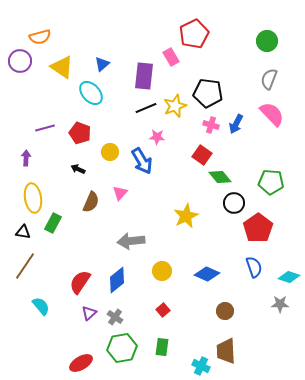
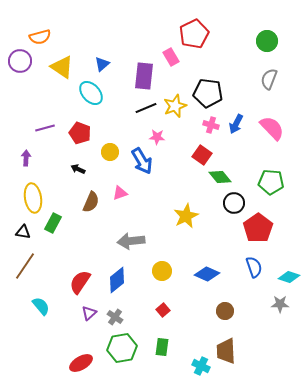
pink semicircle at (272, 114): moved 14 px down
pink triangle at (120, 193): rotated 28 degrees clockwise
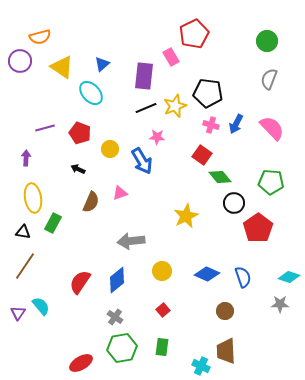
yellow circle at (110, 152): moved 3 px up
blue semicircle at (254, 267): moved 11 px left, 10 px down
purple triangle at (89, 313): moved 71 px left; rotated 14 degrees counterclockwise
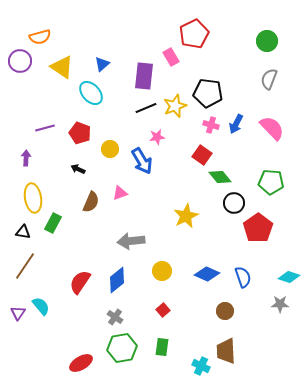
pink star at (157, 137): rotated 14 degrees counterclockwise
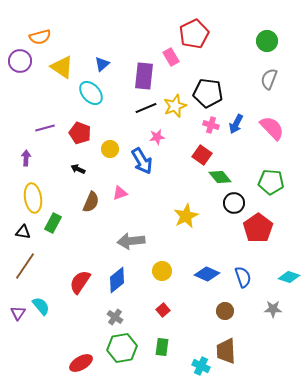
gray star at (280, 304): moved 7 px left, 5 px down
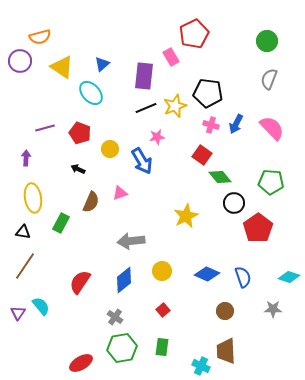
green rectangle at (53, 223): moved 8 px right
blue diamond at (117, 280): moved 7 px right
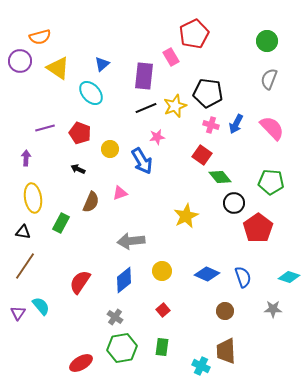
yellow triangle at (62, 67): moved 4 px left, 1 px down
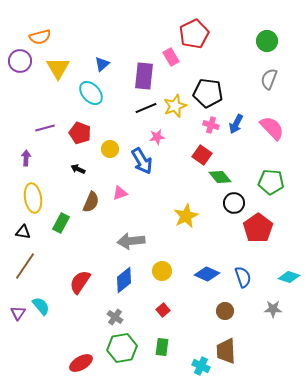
yellow triangle at (58, 68): rotated 25 degrees clockwise
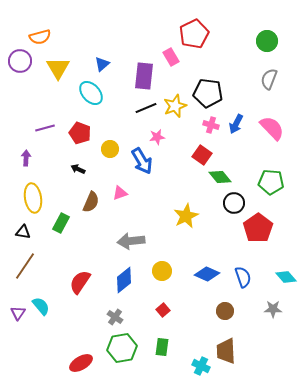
cyan diamond at (289, 277): moved 3 px left; rotated 30 degrees clockwise
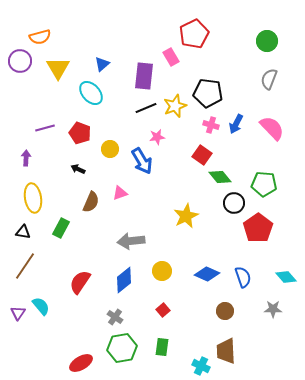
green pentagon at (271, 182): moved 7 px left, 2 px down
green rectangle at (61, 223): moved 5 px down
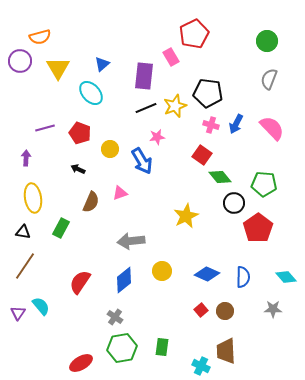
blue semicircle at (243, 277): rotated 20 degrees clockwise
red square at (163, 310): moved 38 px right
